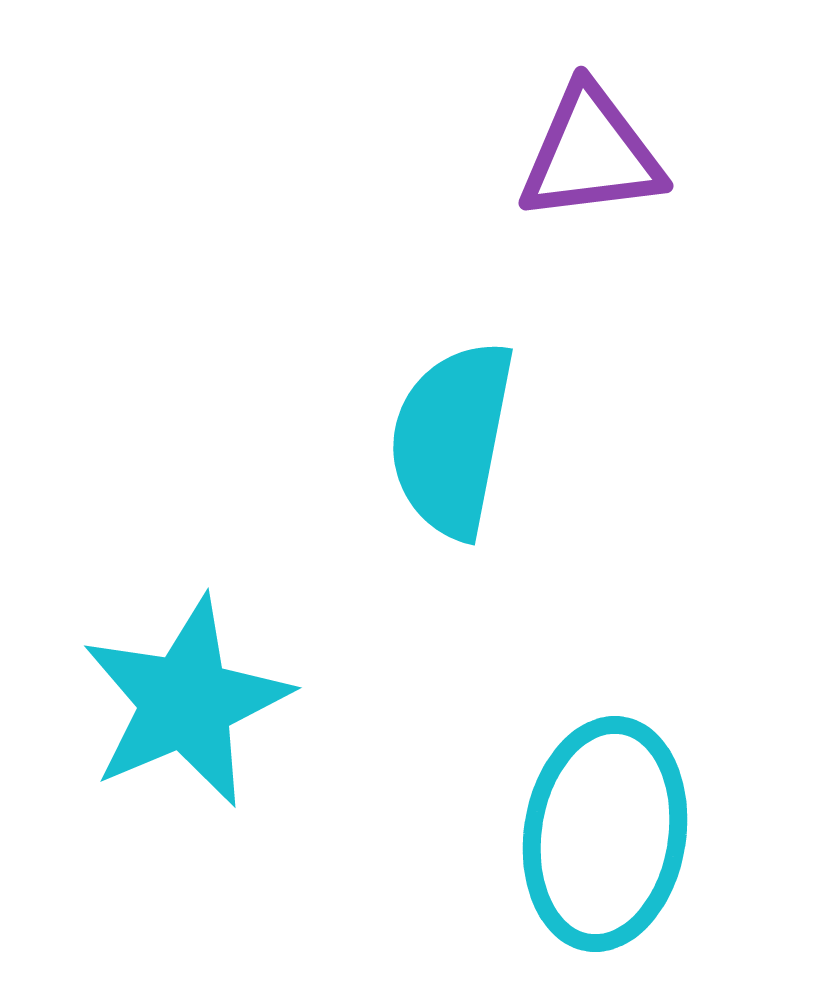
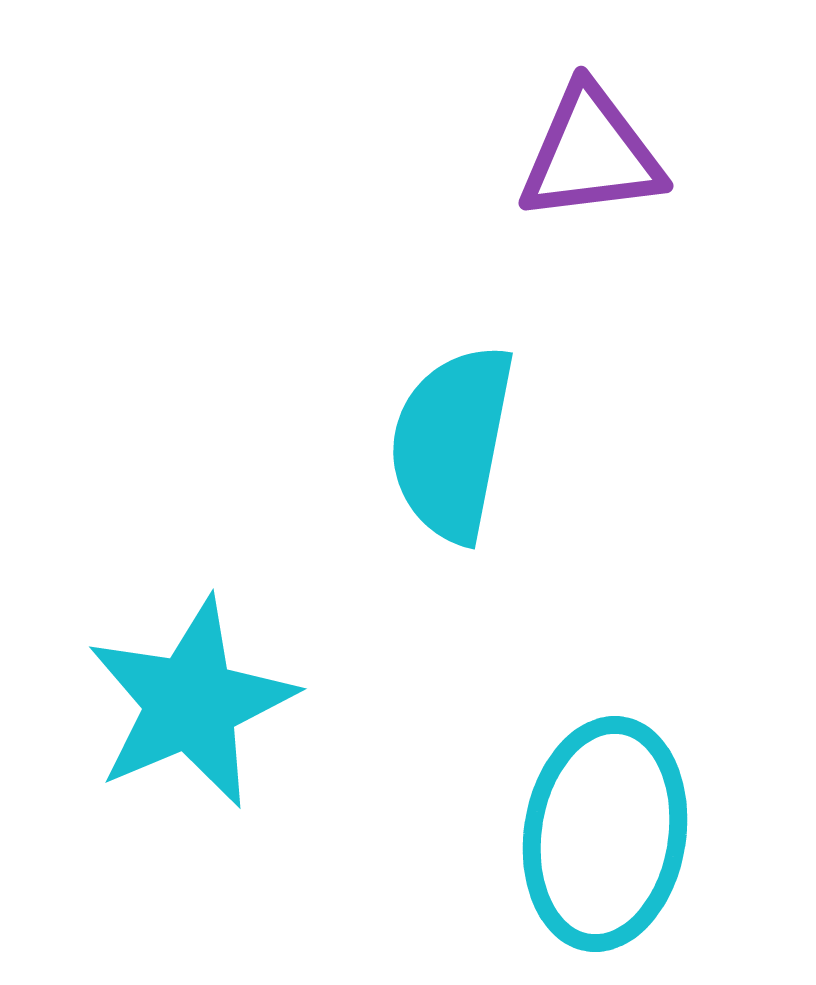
cyan semicircle: moved 4 px down
cyan star: moved 5 px right, 1 px down
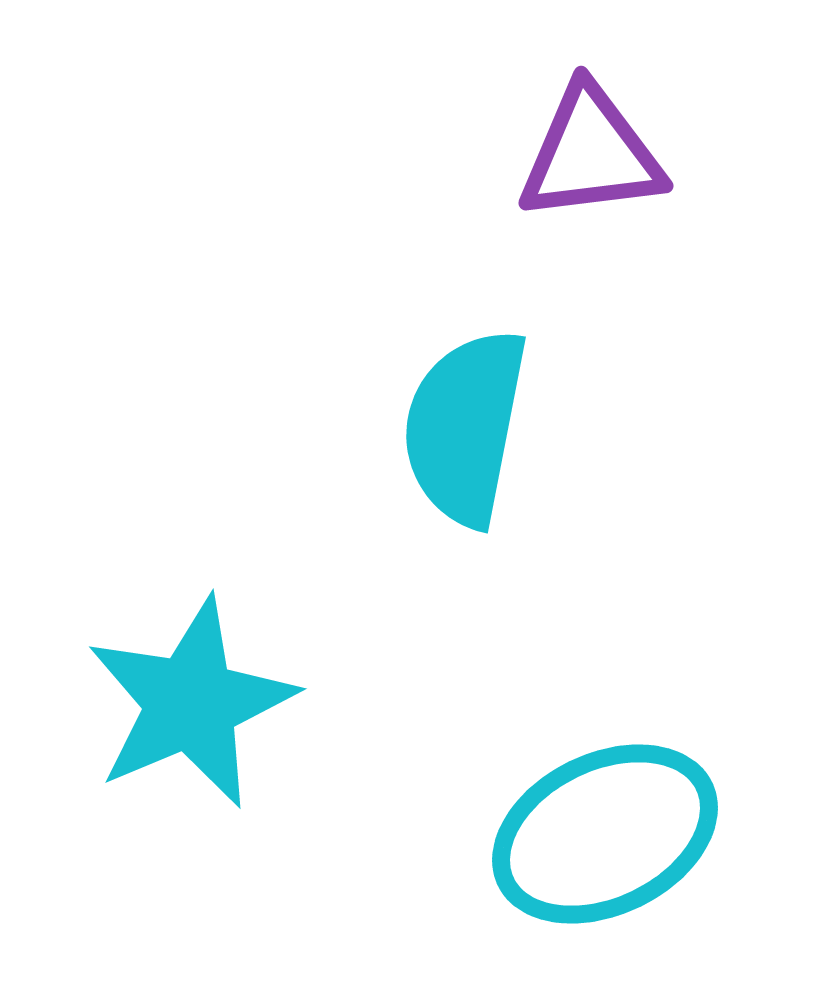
cyan semicircle: moved 13 px right, 16 px up
cyan ellipse: rotated 55 degrees clockwise
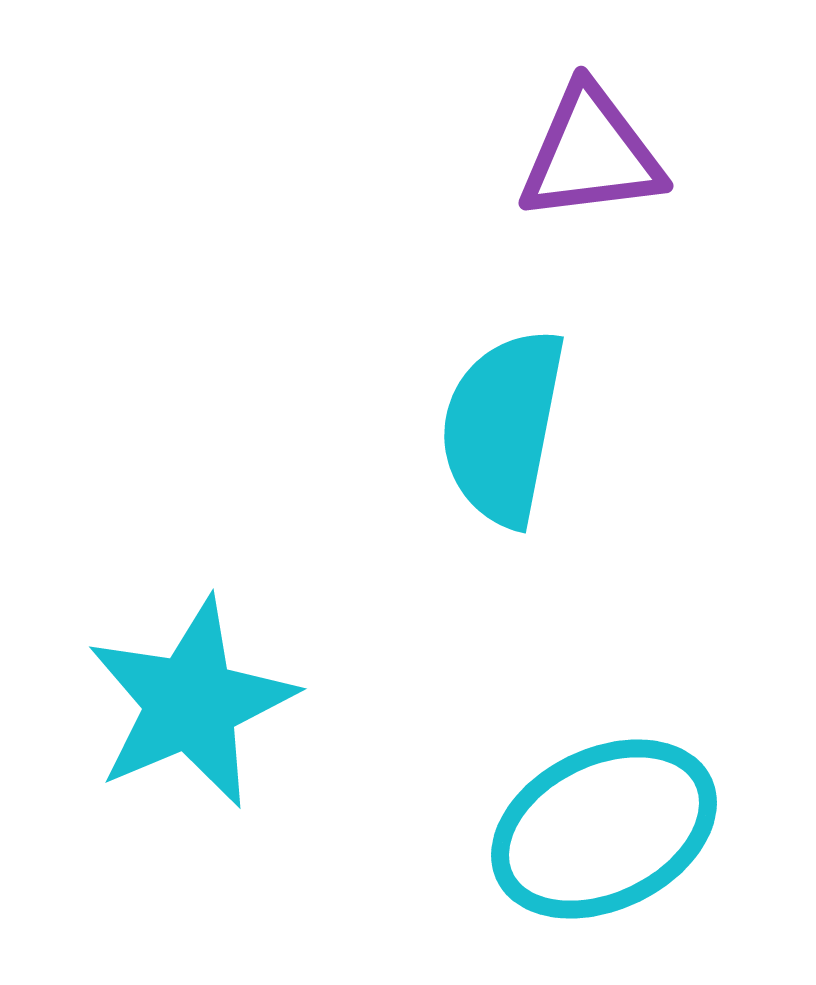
cyan semicircle: moved 38 px right
cyan ellipse: moved 1 px left, 5 px up
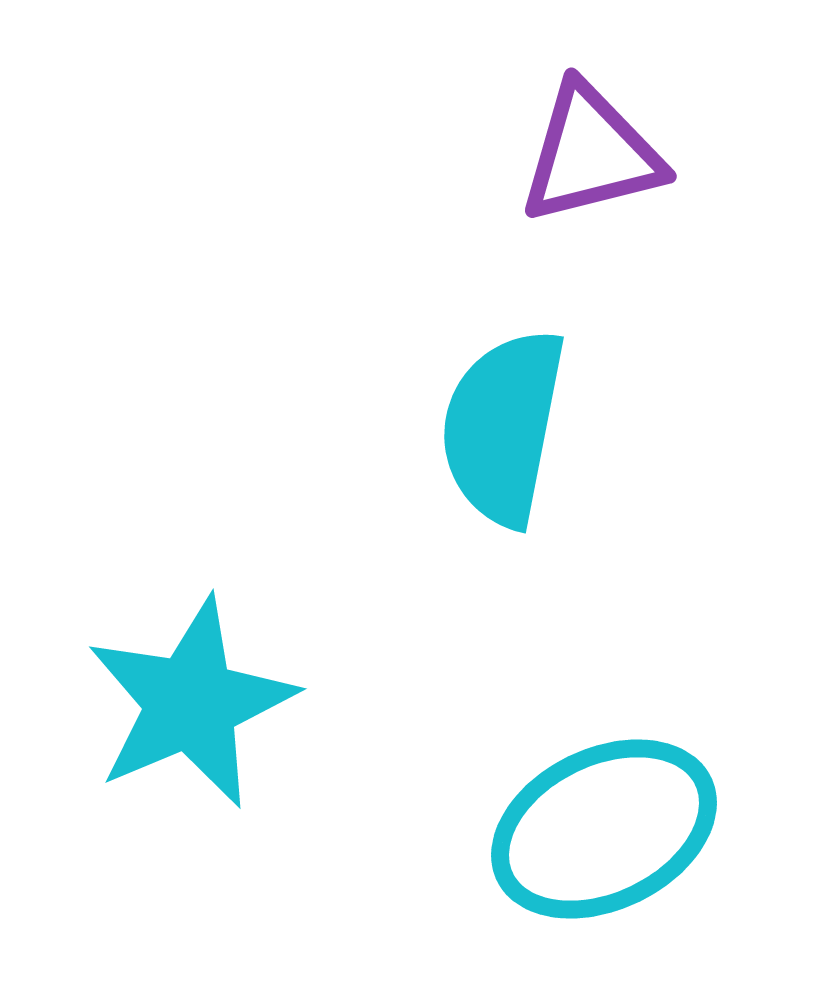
purple triangle: rotated 7 degrees counterclockwise
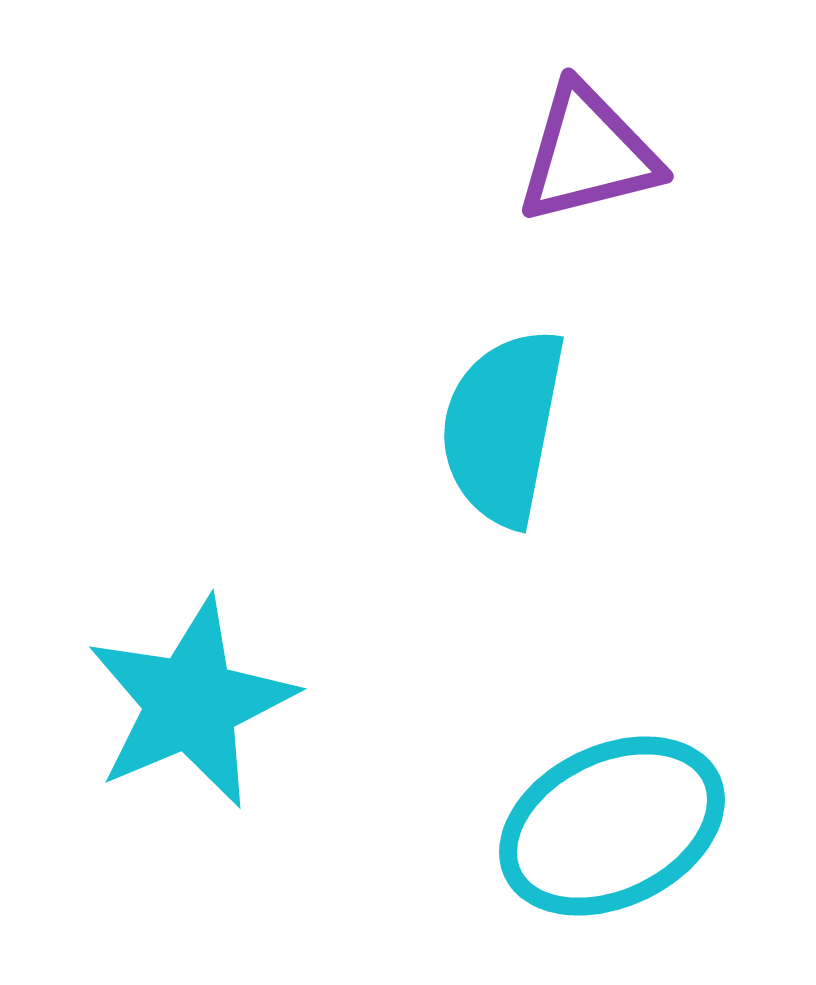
purple triangle: moved 3 px left
cyan ellipse: moved 8 px right, 3 px up
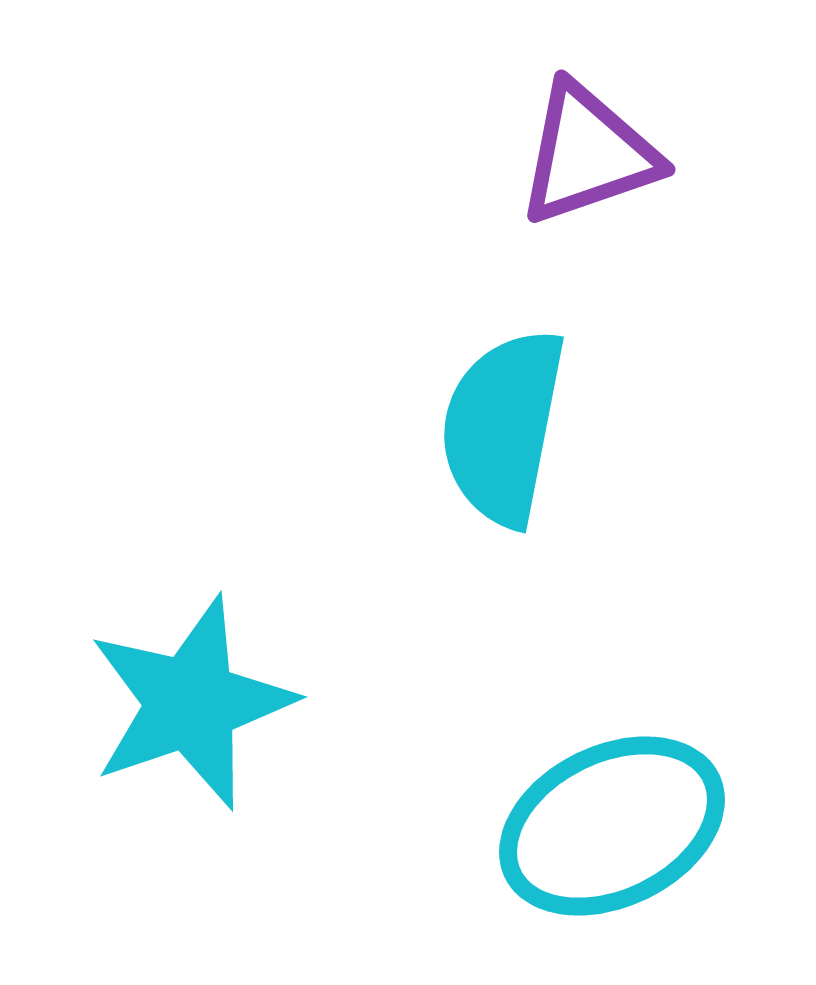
purple triangle: rotated 5 degrees counterclockwise
cyan star: rotated 4 degrees clockwise
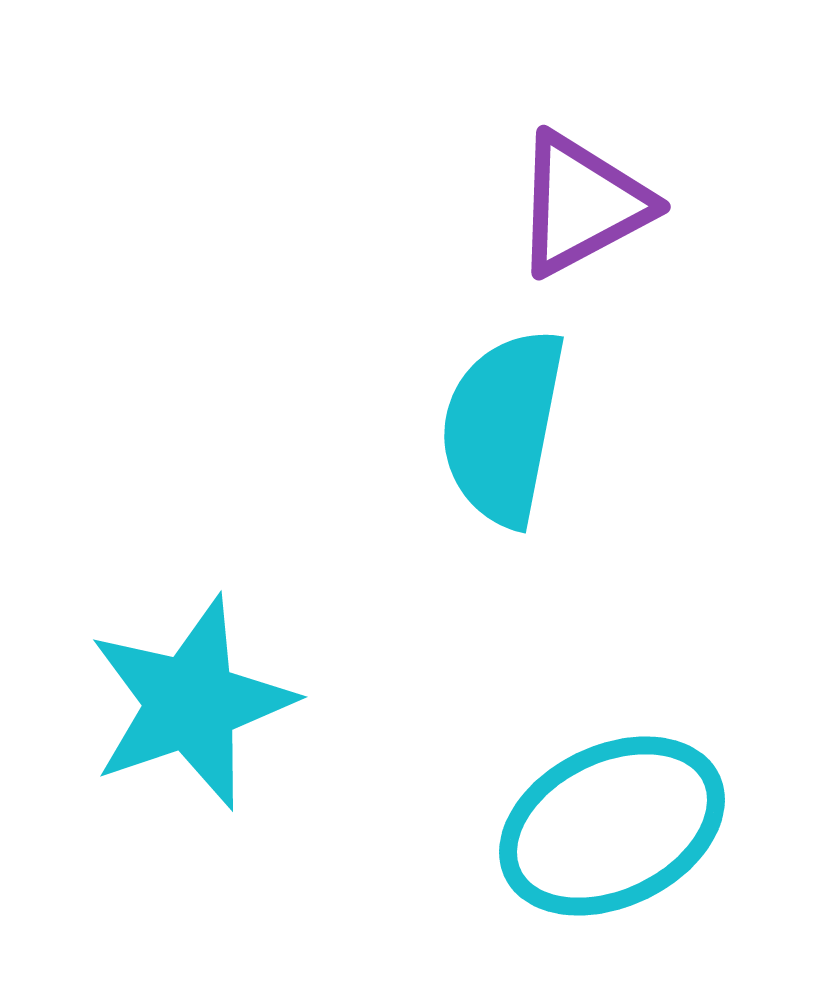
purple triangle: moved 6 px left, 50 px down; rotated 9 degrees counterclockwise
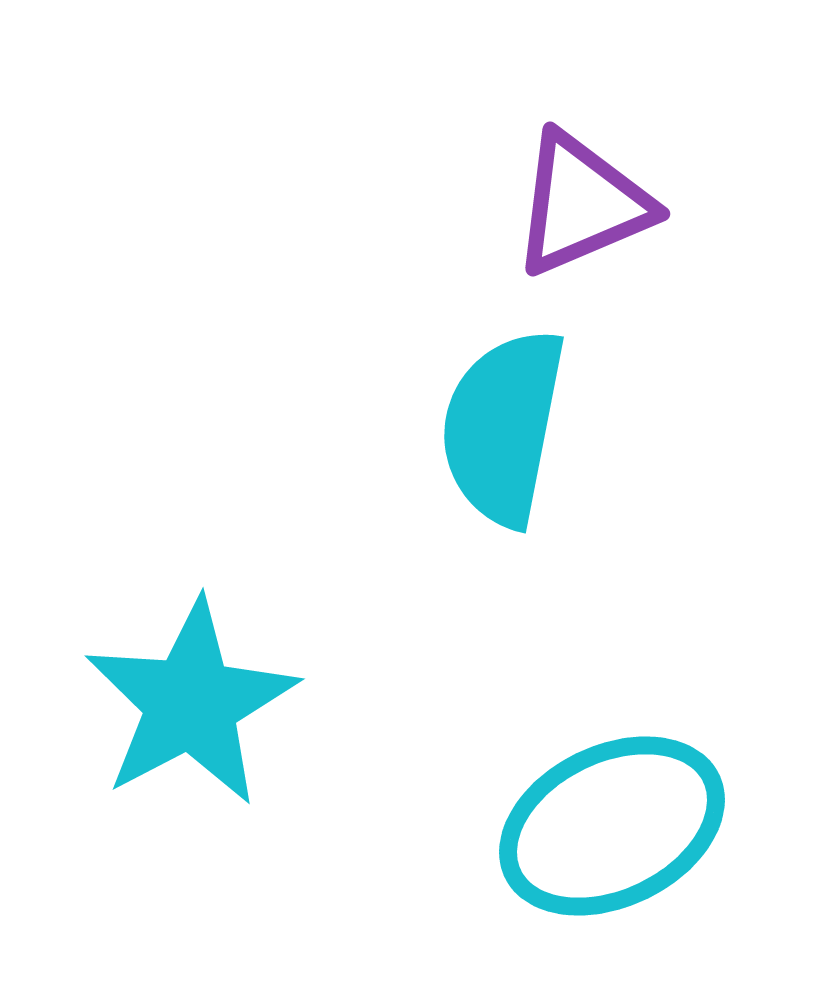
purple triangle: rotated 5 degrees clockwise
cyan star: rotated 9 degrees counterclockwise
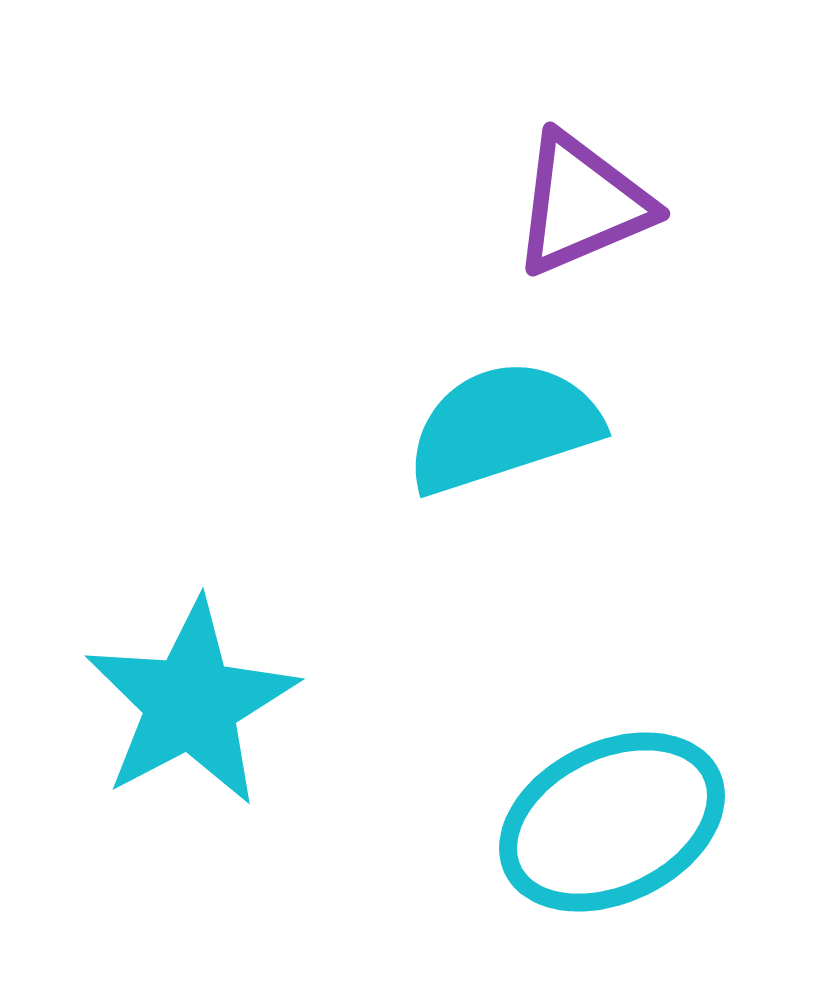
cyan semicircle: rotated 61 degrees clockwise
cyan ellipse: moved 4 px up
